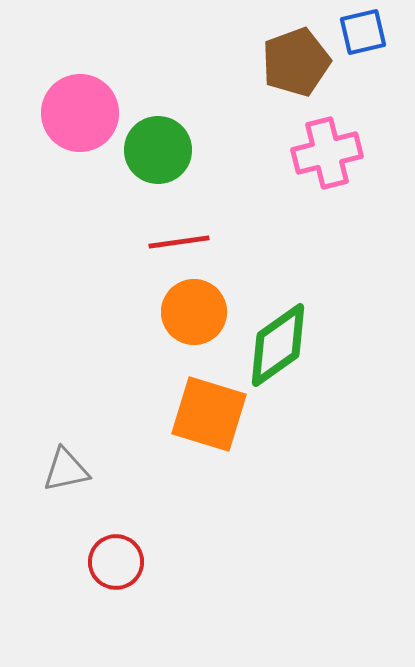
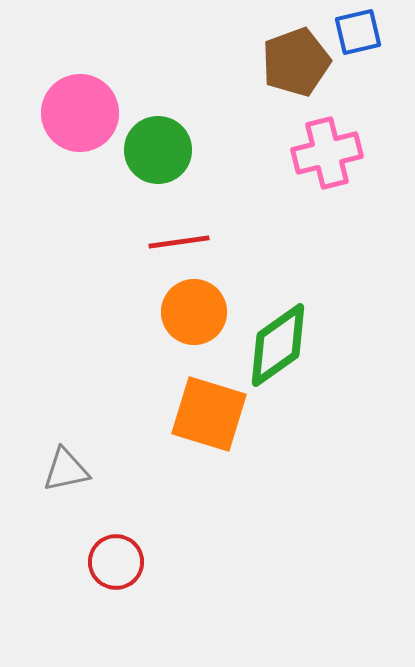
blue square: moved 5 px left
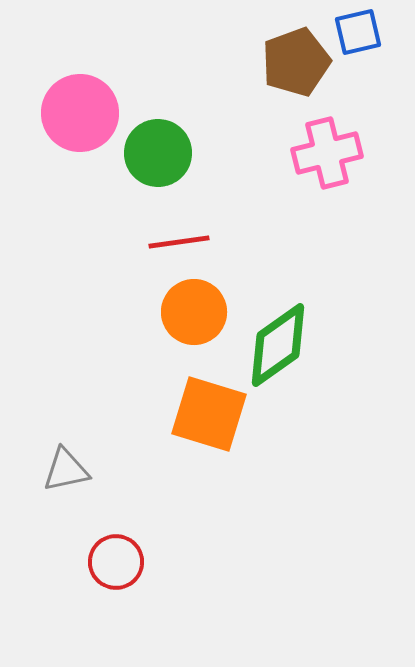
green circle: moved 3 px down
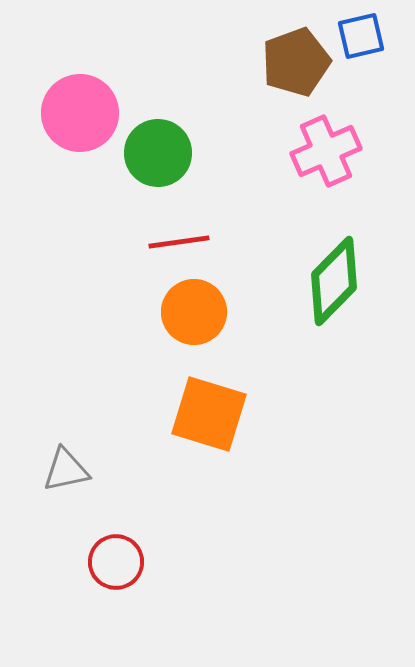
blue square: moved 3 px right, 4 px down
pink cross: moved 1 px left, 2 px up; rotated 10 degrees counterclockwise
green diamond: moved 56 px right, 64 px up; rotated 10 degrees counterclockwise
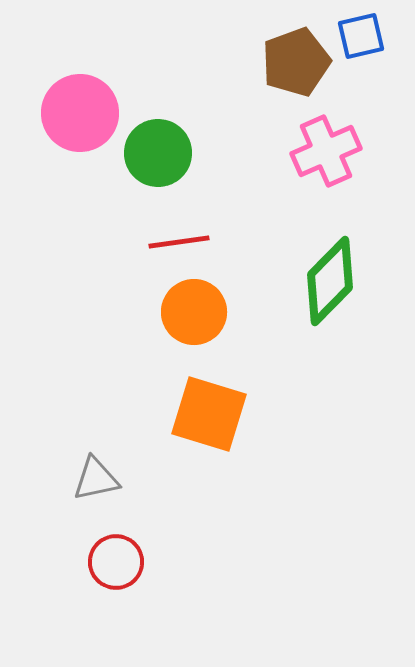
green diamond: moved 4 px left
gray triangle: moved 30 px right, 9 px down
